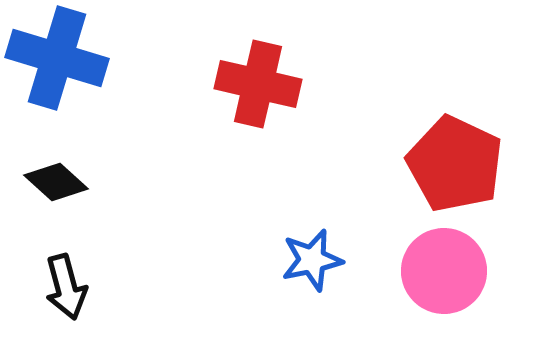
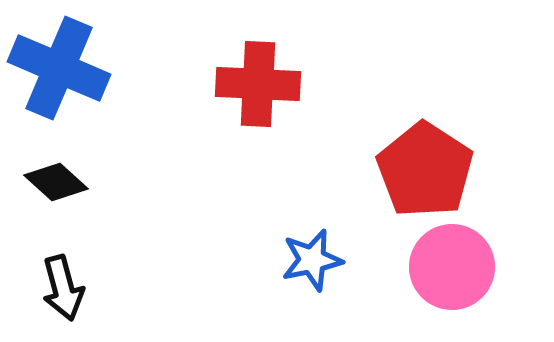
blue cross: moved 2 px right, 10 px down; rotated 6 degrees clockwise
red cross: rotated 10 degrees counterclockwise
red pentagon: moved 30 px left, 6 px down; rotated 8 degrees clockwise
pink circle: moved 8 px right, 4 px up
black arrow: moved 3 px left, 1 px down
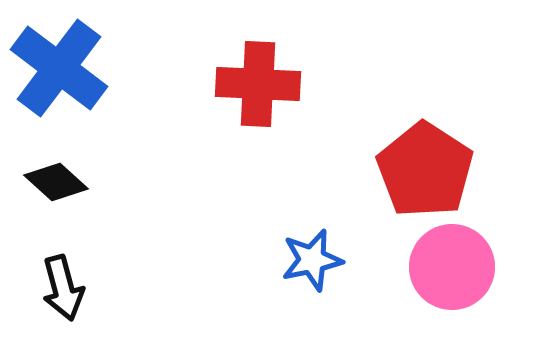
blue cross: rotated 14 degrees clockwise
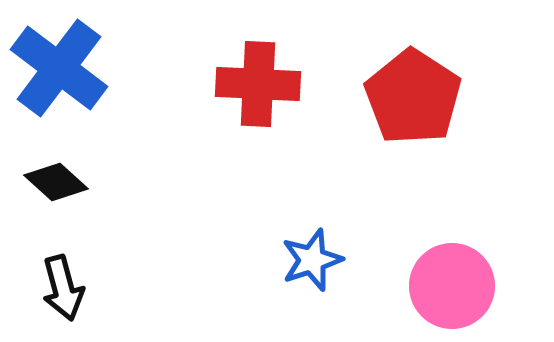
red pentagon: moved 12 px left, 73 px up
blue star: rotated 6 degrees counterclockwise
pink circle: moved 19 px down
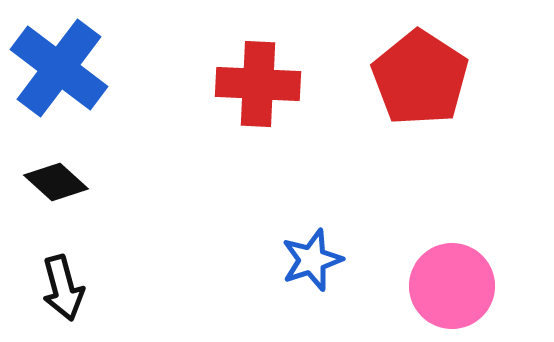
red pentagon: moved 7 px right, 19 px up
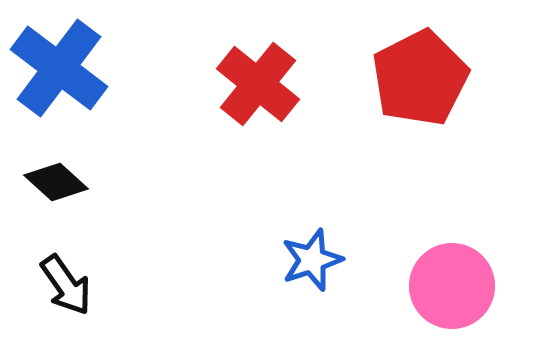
red pentagon: rotated 12 degrees clockwise
red cross: rotated 36 degrees clockwise
black arrow: moved 3 px right, 3 px up; rotated 20 degrees counterclockwise
